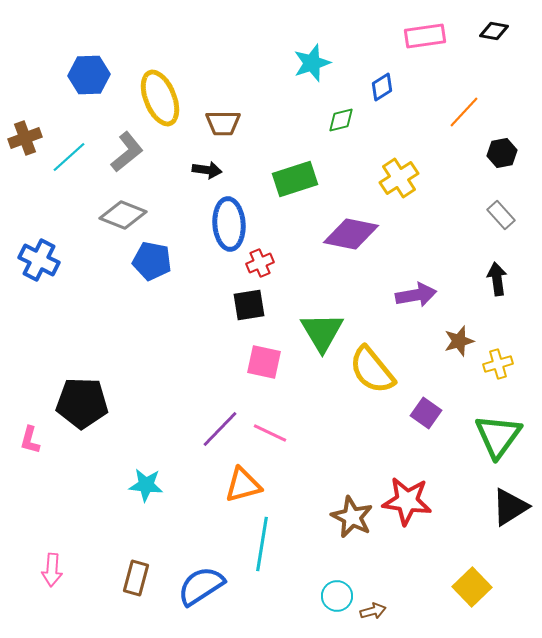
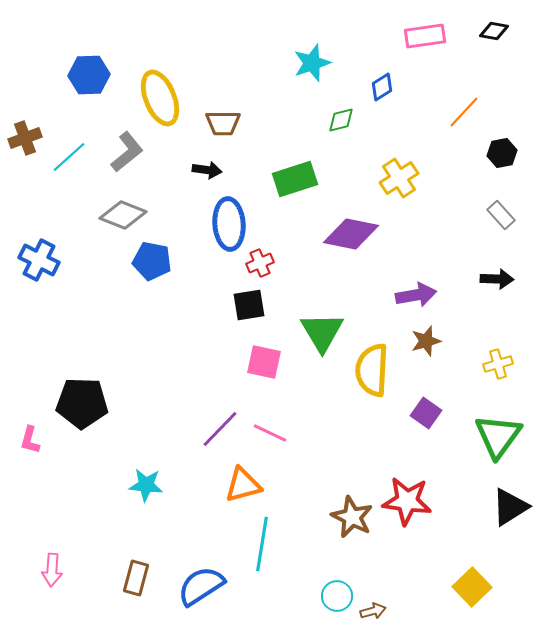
black arrow at (497, 279): rotated 100 degrees clockwise
brown star at (459, 341): moved 33 px left
yellow semicircle at (372, 370): rotated 42 degrees clockwise
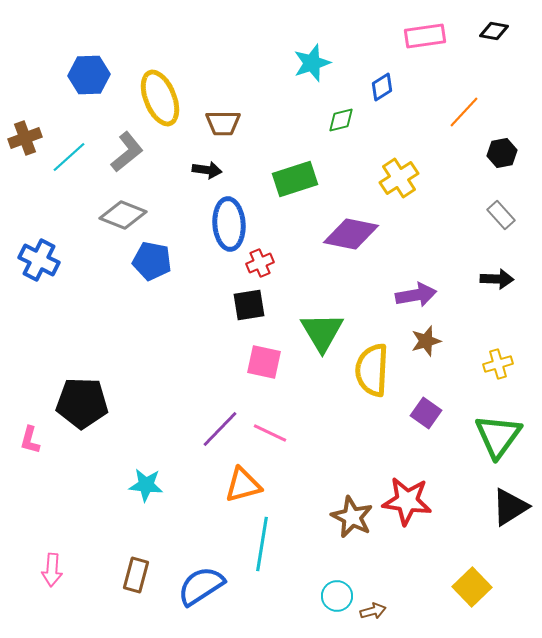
brown rectangle at (136, 578): moved 3 px up
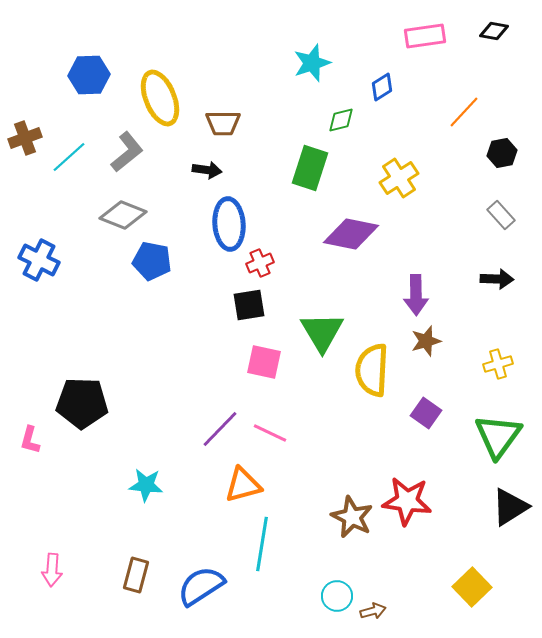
green rectangle at (295, 179): moved 15 px right, 11 px up; rotated 54 degrees counterclockwise
purple arrow at (416, 295): rotated 99 degrees clockwise
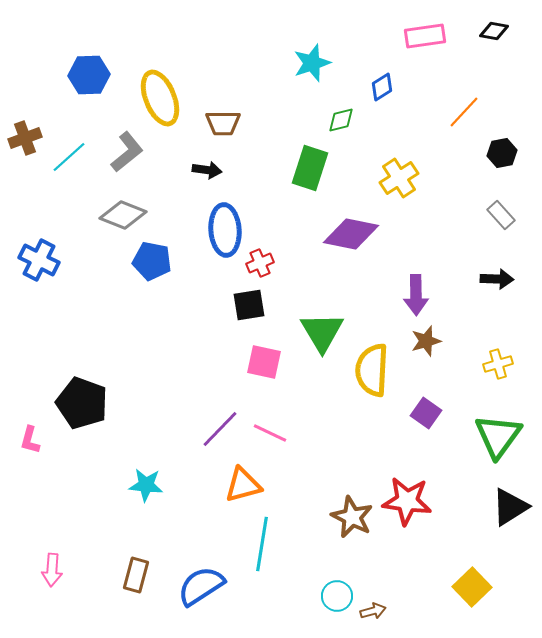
blue ellipse at (229, 224): moved 4 px left, 6 px down
black pentagon at (82, 403): rotated 18 degrees clockwise
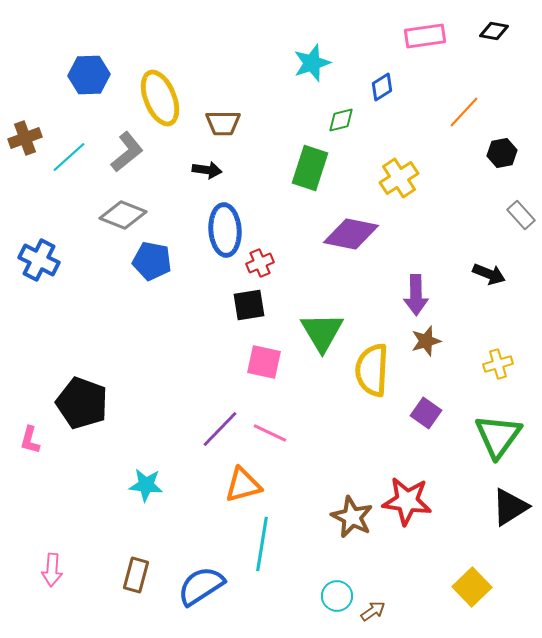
gray rectangle at (501, 215): moved 20 px right
black arrow at (497, 279): moved 8 px left, 5 px up; rotated 20 degrees clockwise
brown arrow at (373, 611): rotated 20 degrees counterclockwise
